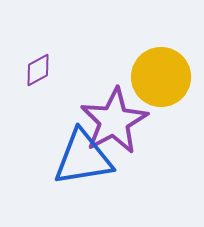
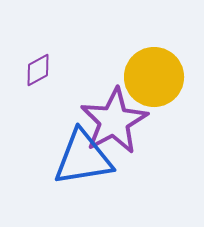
yellow circle: moved 7 px left
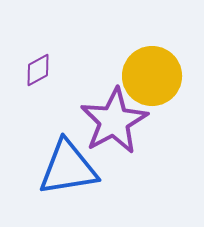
yellow circle: moved 2 px left, 1 px up
blue triangle: moved 15 px left, 10 px down
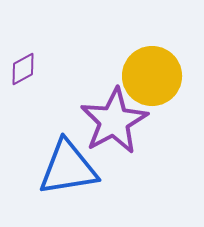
purple diamond: moved 15 px left, 1 px up
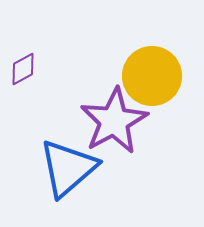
blue triangle: rotated 32 degrees counterclockwise
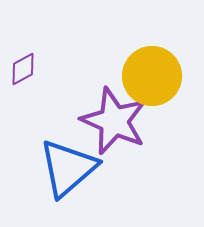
purple star: rotated 20 degrees counterclockwise
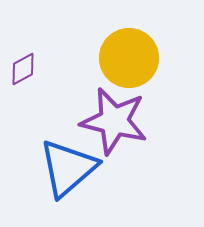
yellow circle: moved 23 px left, 18 px up
purple star: rotated 10 degrees counterclockwise
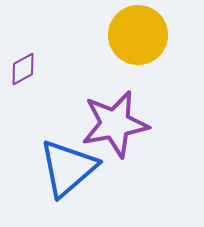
yellow circle: moved 9 px right, 23 px up
purple star: moved 1 px right, 3 px down; rotated 24 degrees counterclockwise
